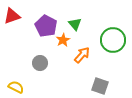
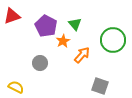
orange star: moved 1 px down
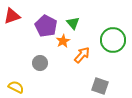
green triangle: moved 2 px left, 1 px up
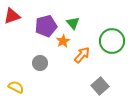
purple pentagon: rotated 30 degrees clockwise
green circle: moved 1 px left, 1 px down
gray square: rotated 30 degrees clockwise
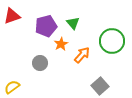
orange star: moved 2 px left, 3 px down
yellow semicircle: moved 4 px left; rotated 63 degrees counterclockwise
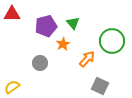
red triangle: moved 2 px up; rotated 18 degrees clockwise
orange star: moved 2 px right
orange arrow: moved 5 px right, 4 px down
gray square: rotated 24 degrees counterclockwise
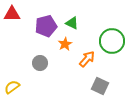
green triangle: moved 1 px left; rotated 24 degrees counterclockwise
orange star: moved 2 px right
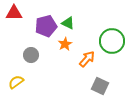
red triangle: moved 2 px right, 1 px up
green triangle: moved 4 px left
gray circle: moved 9 px left, 8 px up
yellow semicircle: moved 4 px right, 5 px up
